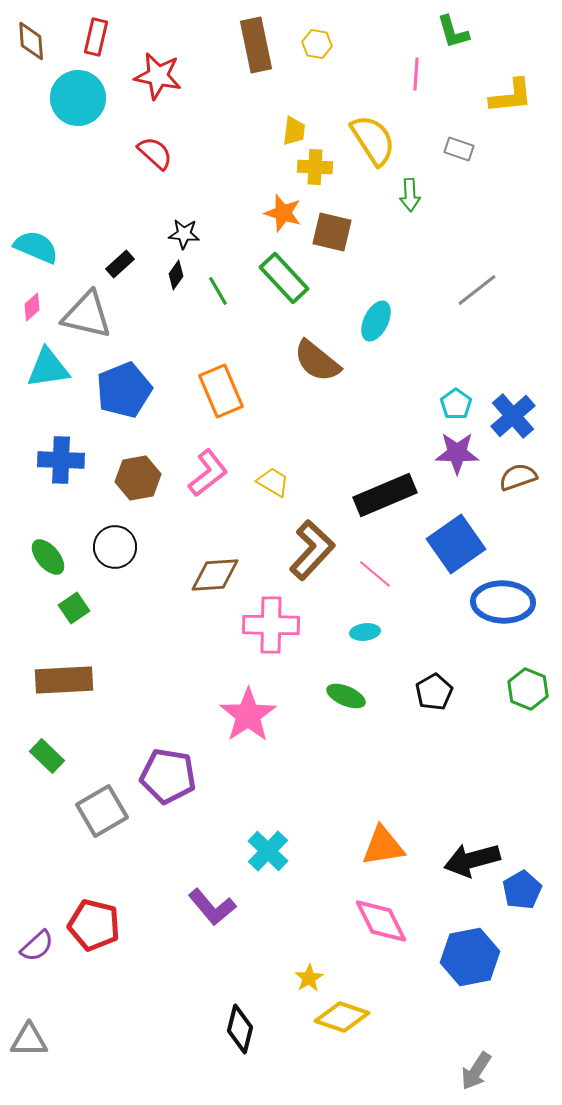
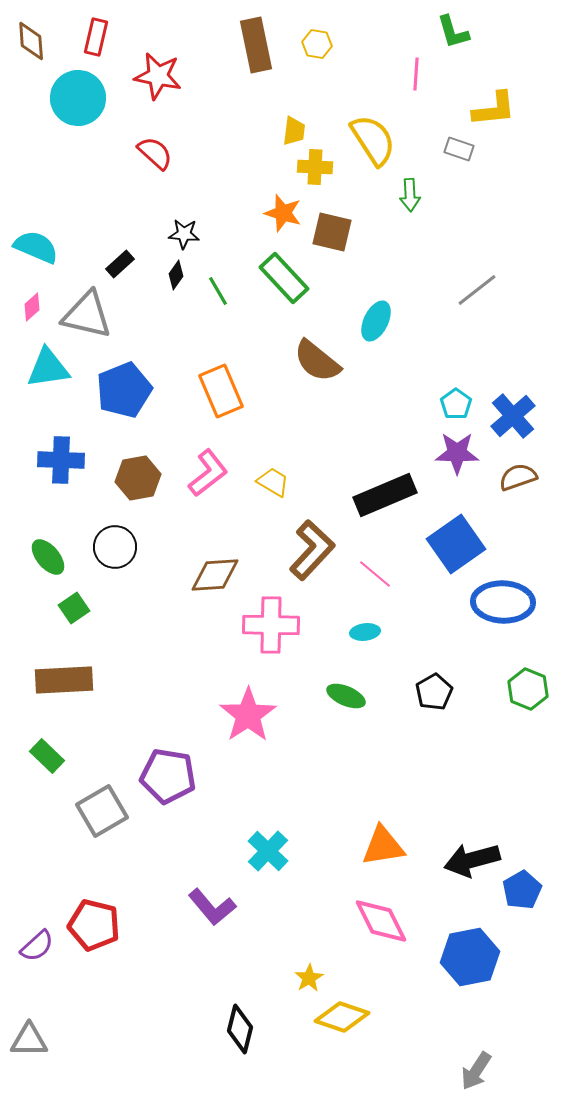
yellow L-shape at (511, 96): moved 17 px left, 13 px down
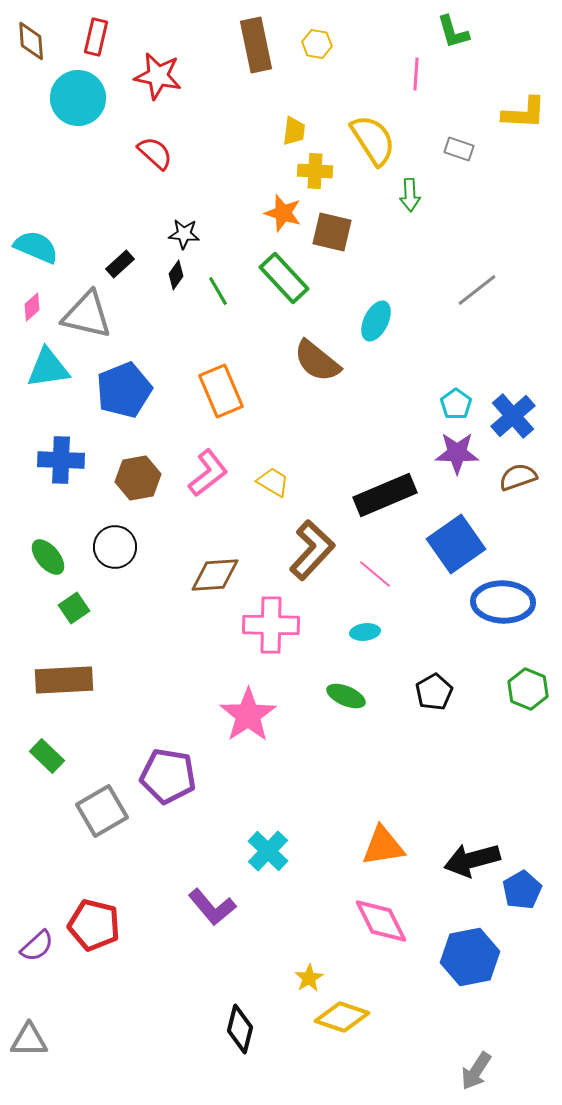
yellow L-shape at (494, 109): moved 30 px right, 4 px down; rotated 9 degrees clockwise
yellow cross at (315, 167): moved 4 px down
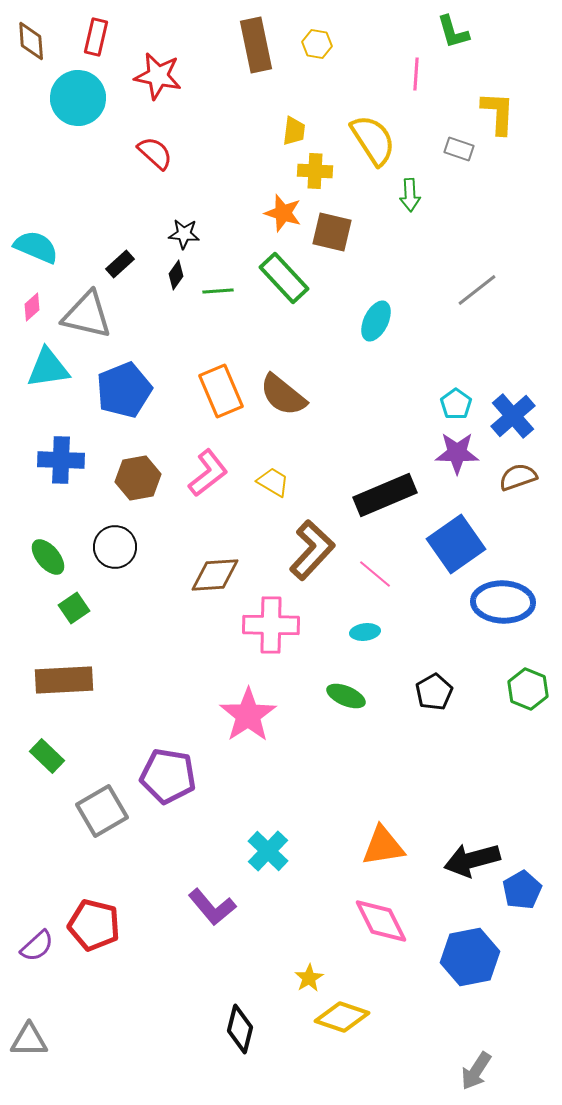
yellow L-shape at (524, 113): moved 26 px left; rotated 90 degrees counterclockwise
green line at (218, 291): rotated 64 degrees counterclockwise
brown semicircle at (317, 361): moved 34 px left, 34 px down
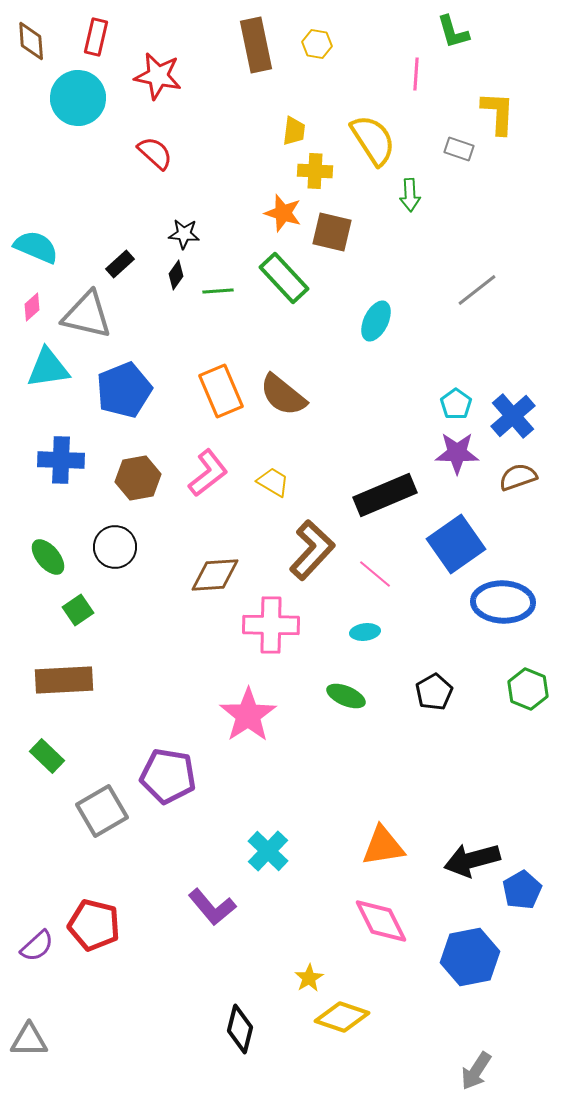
green square at (74, 608): moved 4 px right, 2 px down
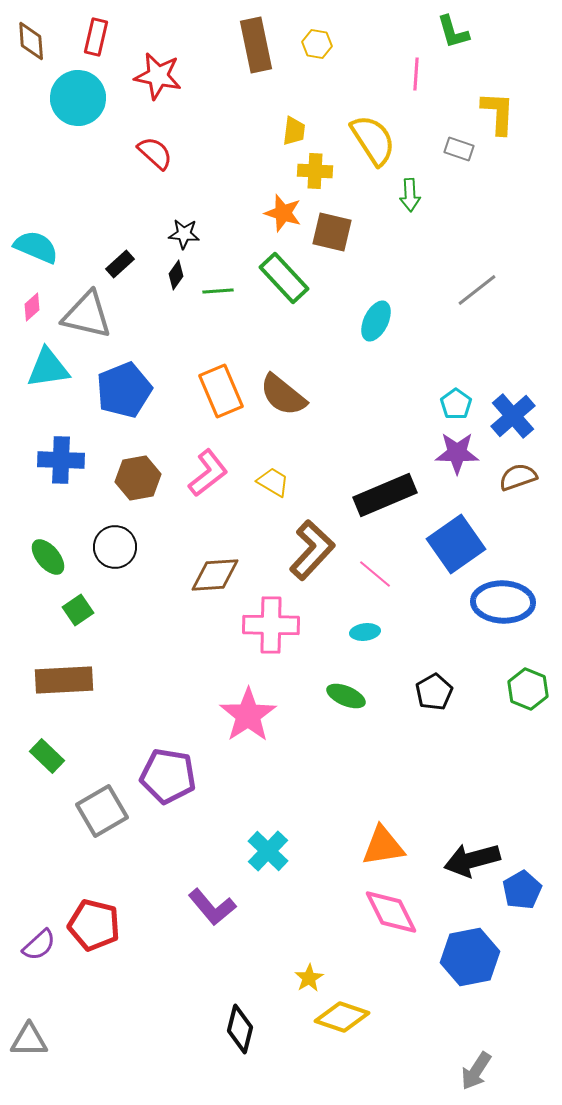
pink diamond at (381, 921): moved 10 px right, 9 px up
purple semicircle at (37, 946): moved 2 px right, 1 px up
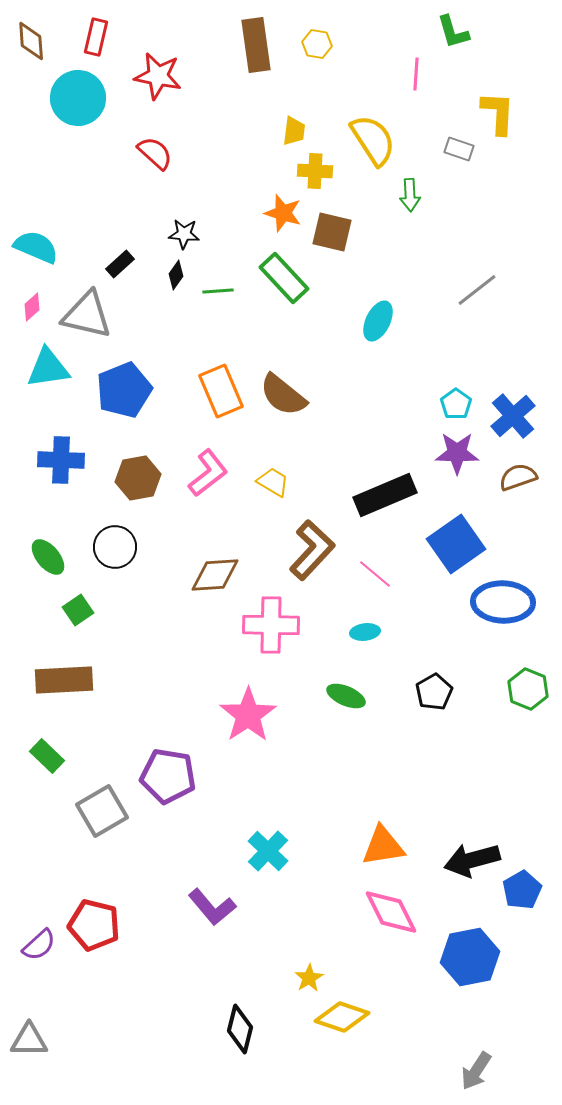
brown rectangle at (256, 45): rotated 4 degrees clockwise
cyan ellipse at (376, 321): moved 2 px right
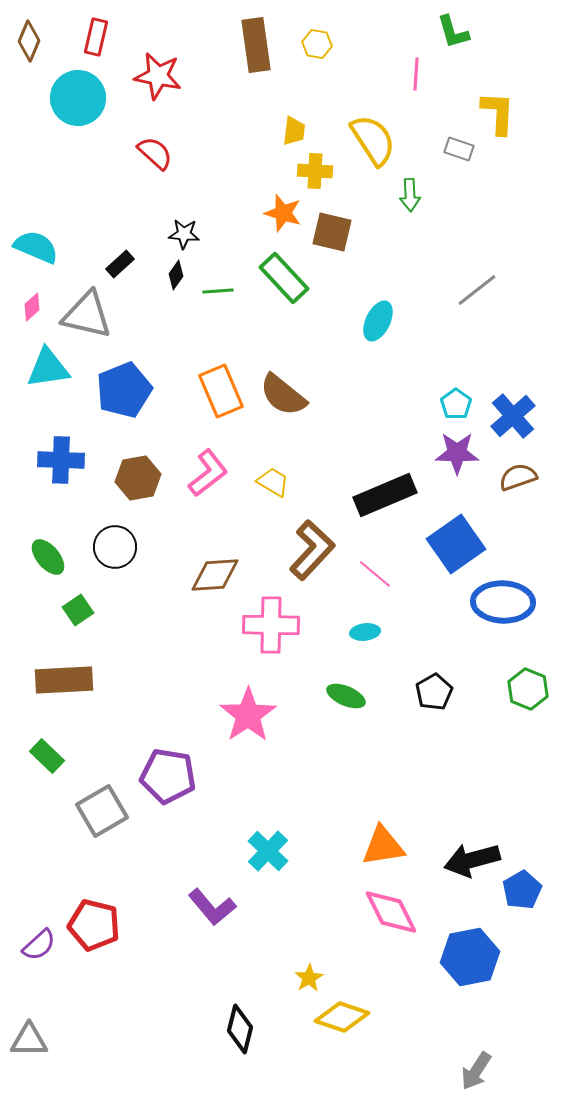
brown diamond at (31, 41): moved 2 px left; rotated 27 degrees clockwise
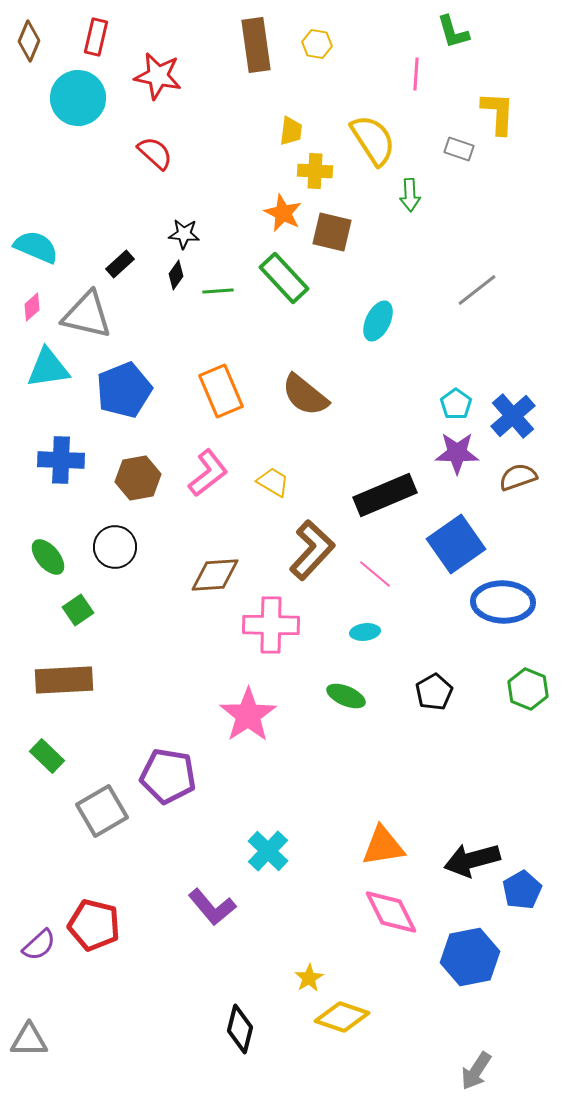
yellow trapezoid at (294, 131): moved 3 px left
orange star at (283, 213): rotated 9 degrees clockwise
brown semicircle at (283, 395): moved 22 px right
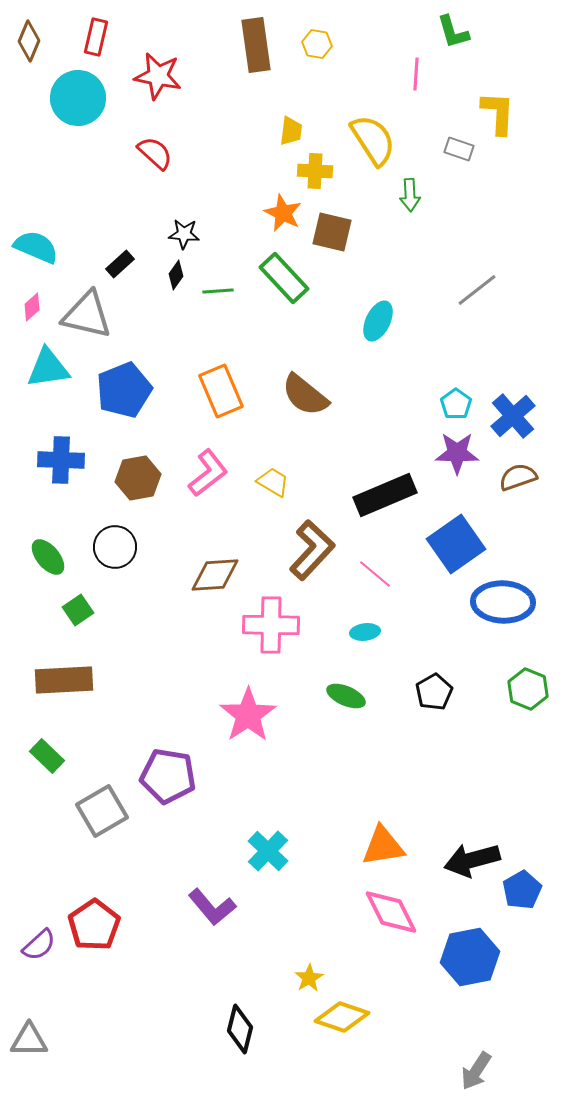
red pentagon at (94, 925): rotated 24 degrees clockwise
